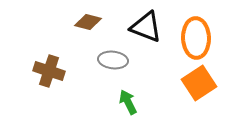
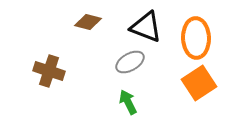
gray ellipse: moved 17 px right, 2 px down; rotated 36 degrees counterclockwise
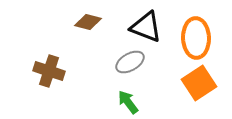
green arrow: rotated 10 degrees counterclockwise
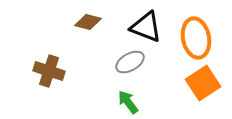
orange ellipse: rotated 9 degrees counterclockwise
orange square: moved 4 px right
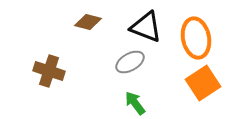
green arrow: moved 7 px right, 1 px down
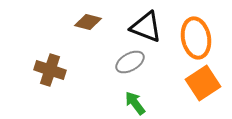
brown cross: moved 1 px right, 1 px up
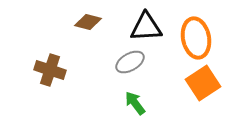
black triangle: rotated 24 degrees counterclockwise
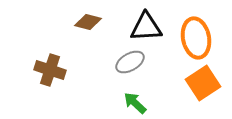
green arrow: rotated 10 degrees counterclockwise
